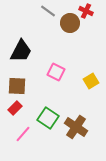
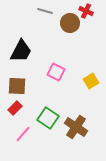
gray line: moved 3 px left; rotated 21 degrees counterclockwise
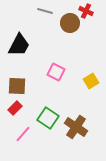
black trapezoid: moved 2 px left, 6 px up
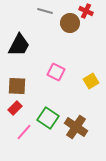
pink line: moved 1 px right, 2 px up
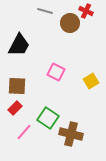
brown cross: moved 5 px left, 7 px down; rotated 20 degrees counterclockwise
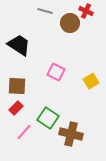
black trapezoid: rotated 85 degrees counterclockwise
red rectangle: moved 1 px right
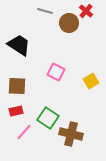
red cross: rotated 16 degrees clockwise
brown circle: moved 1 px left
red rectangle: moved 3 px down; rotated 32 degrees clockwise
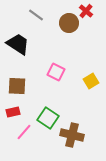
gray line: moved 9 px left, 4 px down; rotated 21 degrees clockwise
black trapezoid: moved 1 px left, 1 px up
red rectangle: moved 3 px left, 1 px down
brown cross: moved 1 px right, 1 px down
